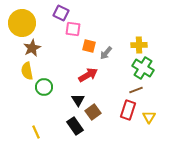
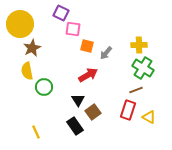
yellow circle: moved 2 px left, 1 px down
orange square: moved 2 px left
yellow triangle: rotated 32 degrees counterclockwise
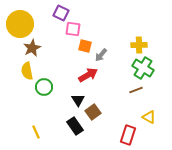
orange square: moved 2 px left
gray arrow: moved 5 px left, 2 px down
red rectangle: moved 25 px down
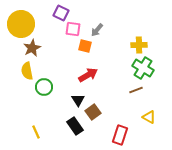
yellow circle: moved 1 px right
gray arrow: moved 4 px left, 25 px up
red rectangle: moved 8 px left
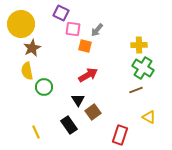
black rectangle: moved 6 px left, 1 px up
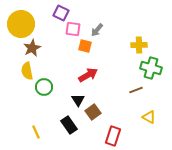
green cross: moved 8 px right; rotated 15 degrees counterclockwise
red rectangle: moved 7 px left, 1 px down
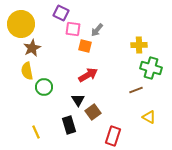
black rectangle: rotated 18 degrees clockwise
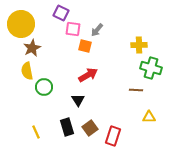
brown line: rotated 24 degrees clockwise
brown square: moved 3 px left, 16 px down
yellow triangle: rotated 32 degrees counterclockwise
black rectangle: moved 2 px left, 2 px down
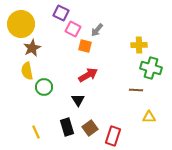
pink square: rotated 21 degrees clockwise
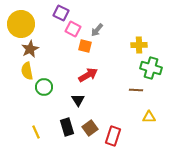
brown star: moved 2 px left, 1 px down
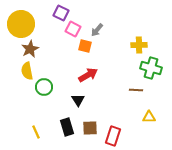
brown square: rotated 35 degrees clockwise
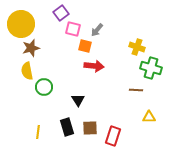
purple square: rotated 28 degrees clockwise
pink square: rotated 14 degrees counterclockwise
yellow cross: moved 2 px left, 2 px down; rotated 21 degrees clockwise
brown star: moved 1 px right, 1 px up; rotated 12 degrees clockwise
red arrow: moved 6 px right, 9 px up; rotated 36 degrees clockwise
yellow line: moved 2 px right; rotated 32 degrees clockwise
